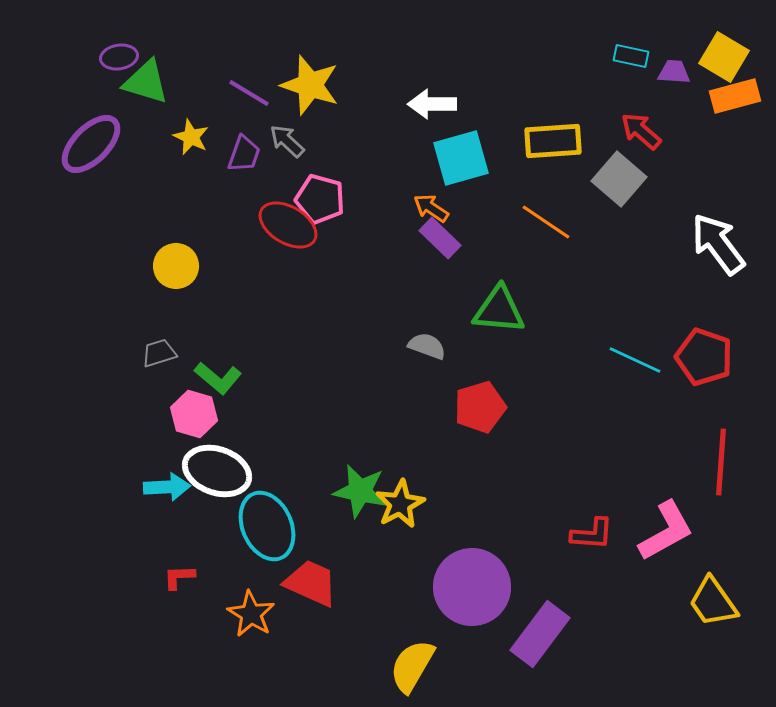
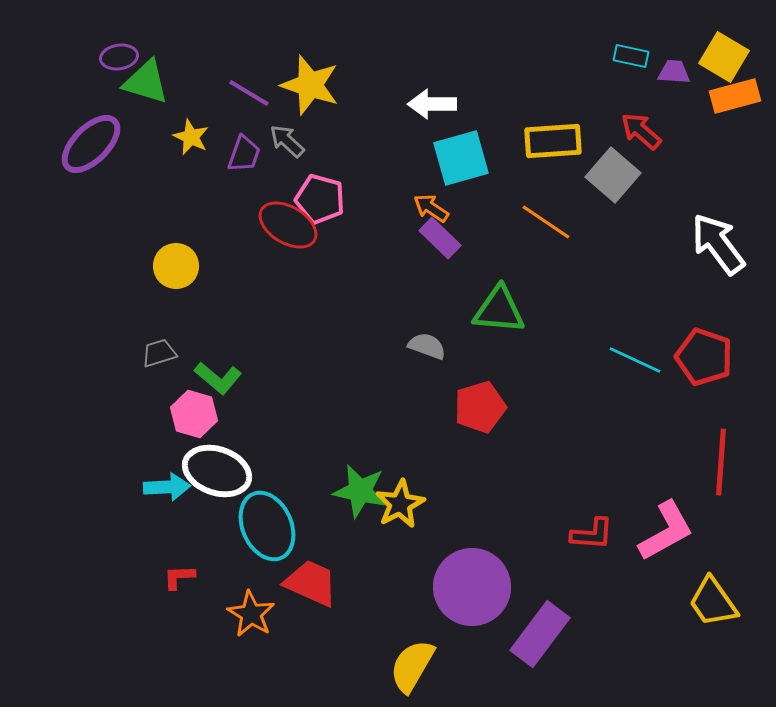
gray square at (619, 179): moved 6 px left, 4 px up
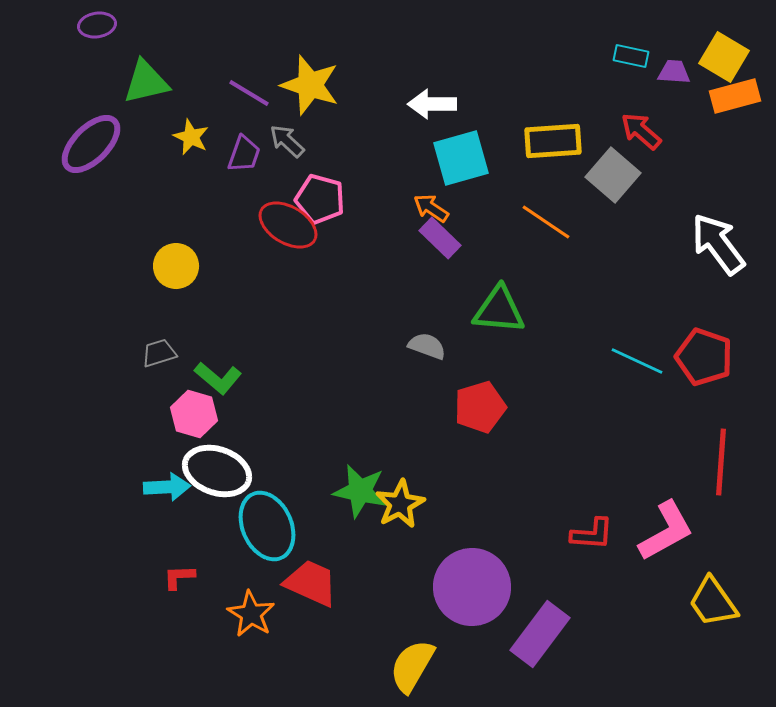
purple ellipse at (119, 57): moved 22 px left, 32 px up
green triangle at (146, 82): rotated 30 degrees counterclockwise
cyan line at (635, 360): moved 2 px right, 1 px down
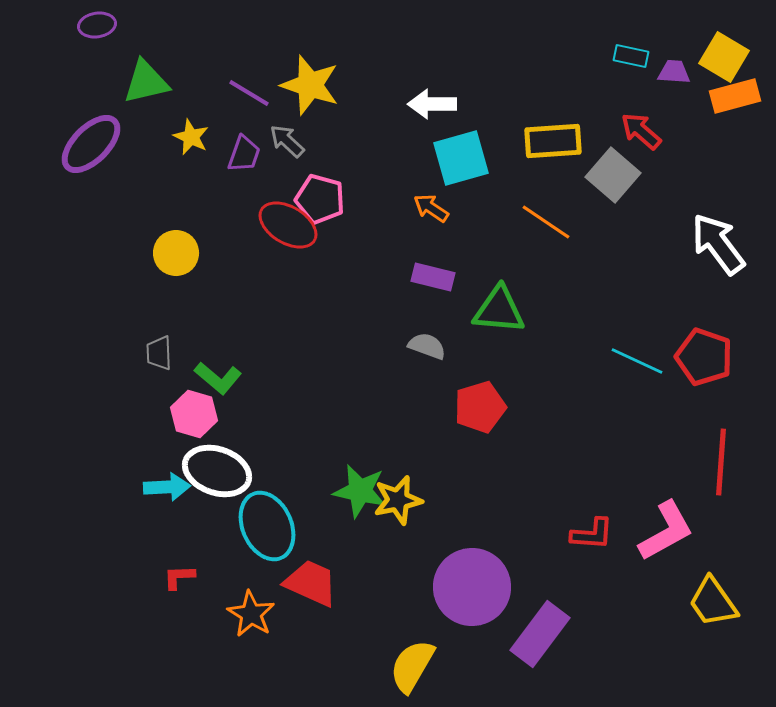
purple rectangle at (440, 238): moved 7 px left, 39 px down; rotated 30 degrees counterclockwise
yellow circle at (176, 266): moved 13 px up
gray trapezoid at (159, 353): rotated 75 degrees counterclockwise
yellow star at (400, 504): moved 2 px left, 4 px up; rotated 15 degrees clockwise
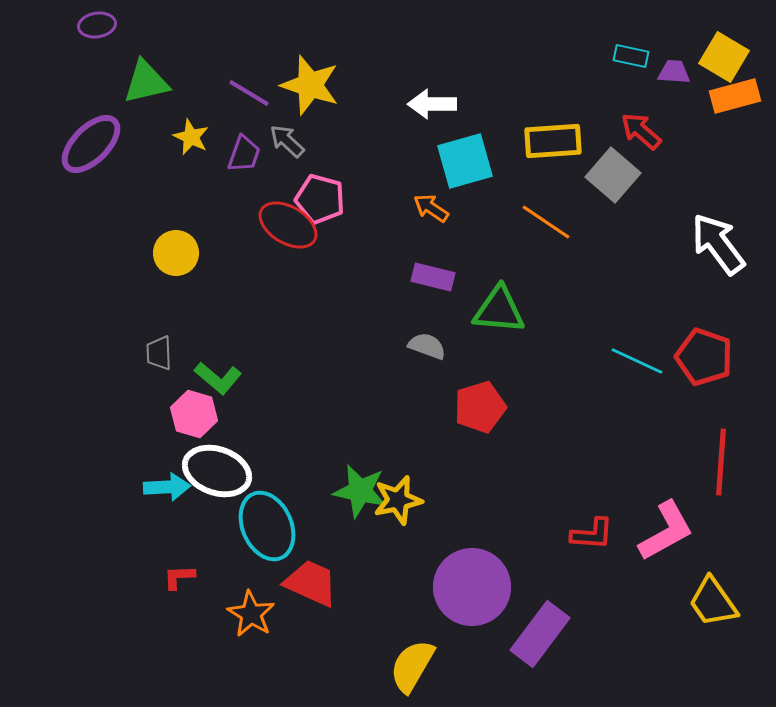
cyan square at (461, 158): moved 4 px right, 3 px down
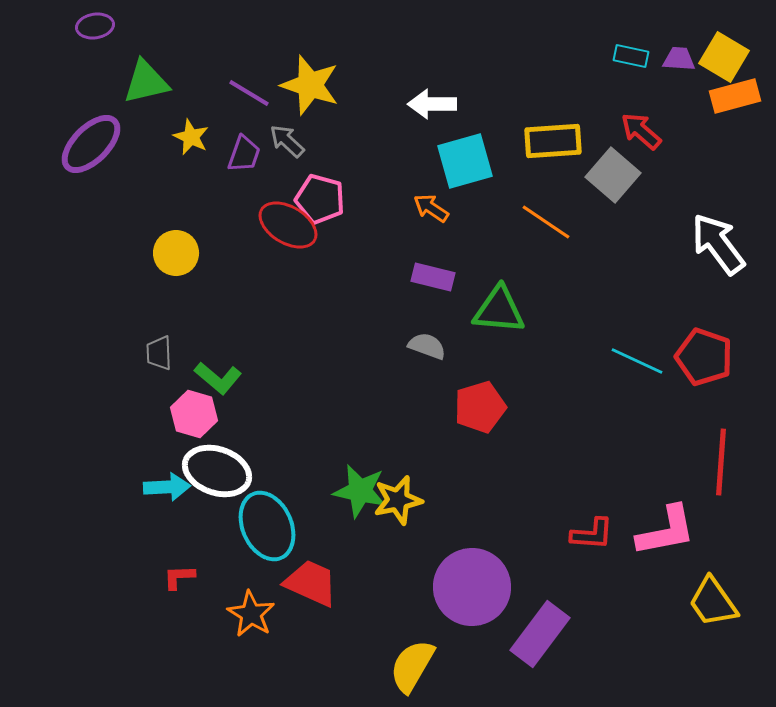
purple ellipse at (97, 25): moved 2 px left, 1 px down
purple trapezoid at (674, 72): moved 5 px right, 13 px up
pink L-shape at (666, 531): rotated 18 degrees clockwise
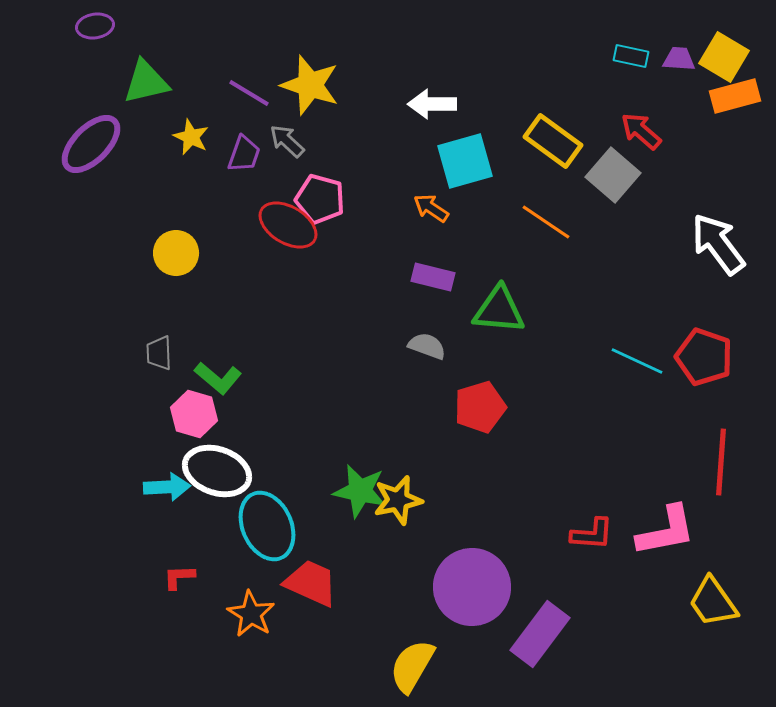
yellow rectangle at (553, 141): rotated 40 degrees clockwise
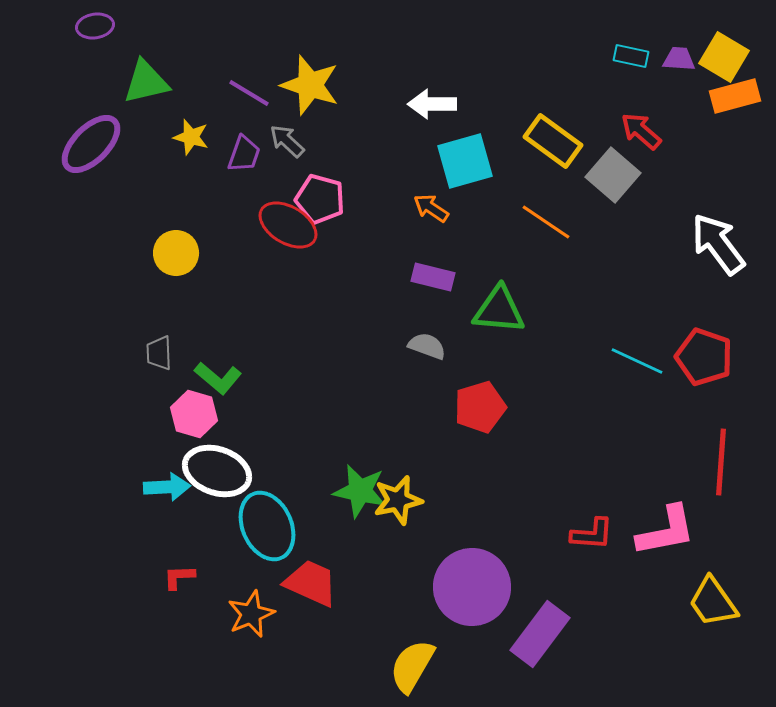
yellow star at (191, 137): rotated 9 degrees counterclockwise
orange star at (251, 614): rotated 18 degrees clockwise
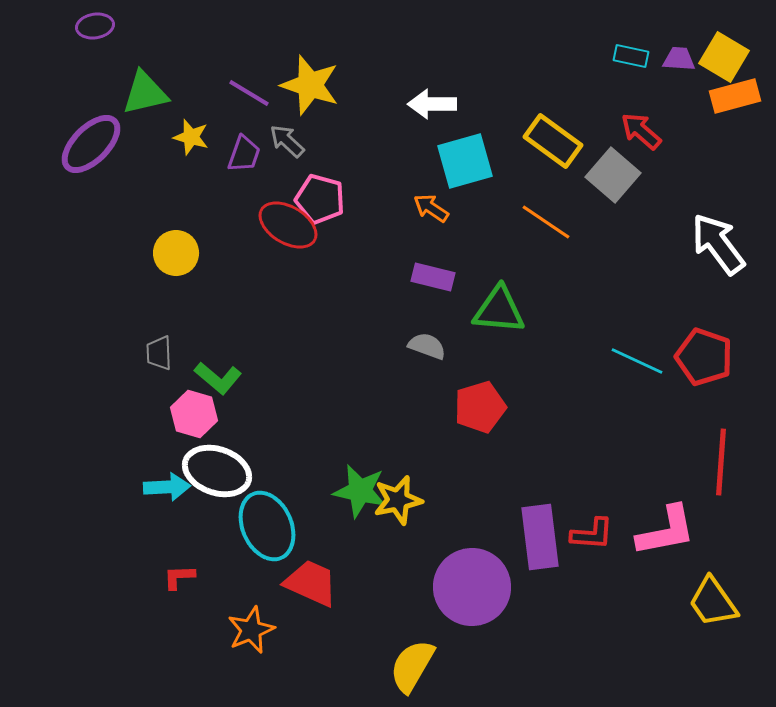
green triangle at (146, 82): moved 1 px left, 11 px down
orange star at (251, 614): moved 16 px down
purple rectangle at (540, 634): moved 97 px up; rotated 44 degrees counterclockwise
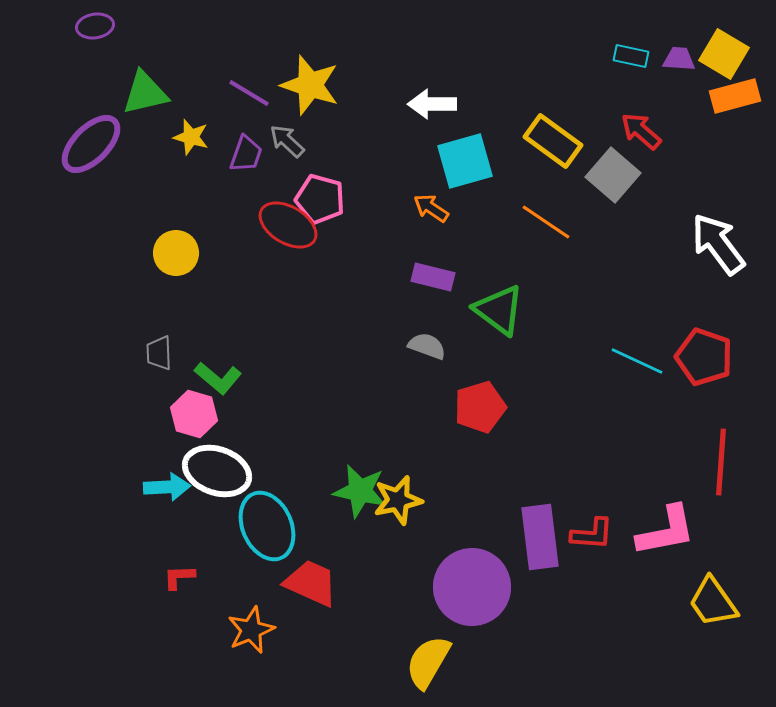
yellow square at (724, 57): moved 3 px up
purple trapezoid at (244, 154): moved 2 px right
green triangle at (499, 310): rotated 32 degrees clockwise
yellow semicircle at (412, 666): moved 16 px right, 4 px up
